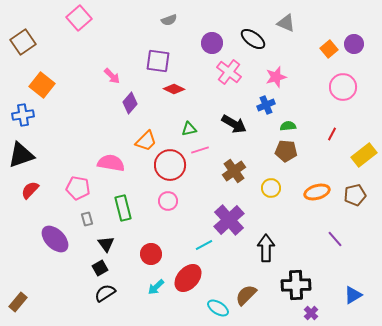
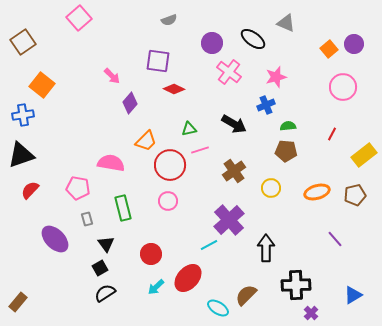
cyan line at (204, 245): moved 5 px right
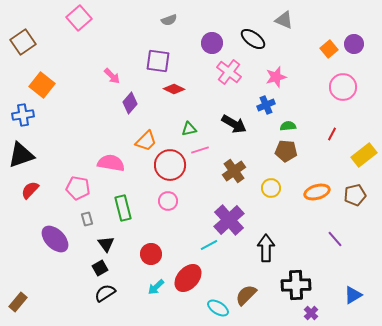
gray triangle at (286, 23): moved 2 px left, 3 px up
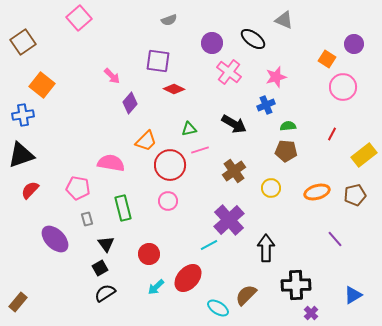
orange square at (329, 49): moved 2 px left, 10 px down; rotated 18 degrees counterclockwise
red circle at (151, 254): moved 2 px left
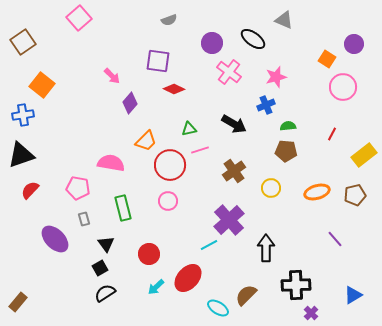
gray rectangle at (87, 219): moved 3 px left
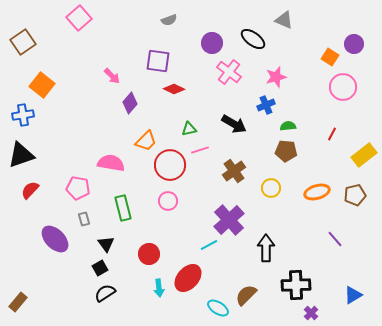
orange square at (327, 59): moved 3 px right, 2 px up
cyan arrow at (156, 287): moved 3 px right, 1 px down; rotated 54 degrees counterclockwise
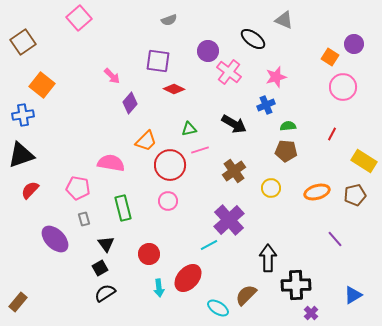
purple circle at (212, 43): moved 4 px left, 8 px down
yellow rectangle at (364, 155): moved 6 px down; rotated 70 degrees clockwise
black arrow at (266, 248): moved 2 px right, 10 px down
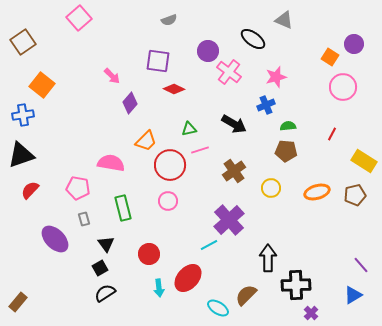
purple line at (335, 239): moved 26 px right, 26 px down
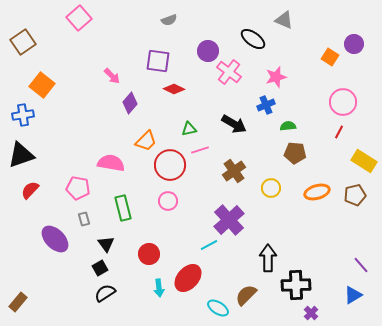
pink circle at (343, 87): moved 15 px down
red line at (332, 134): moved 7 px right, 2 px up
brown pentagon at (286, 151): moved 9 px right, 2 px down
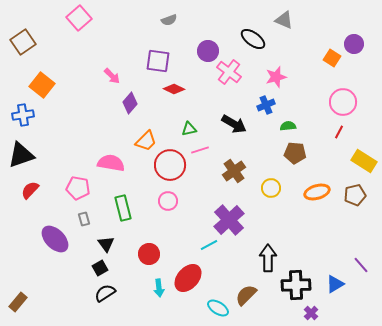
orange square at (330, 57): moved 2 px right, 1 px down
blue triangle at (353, 295): moved 18 px left, 11 px up
